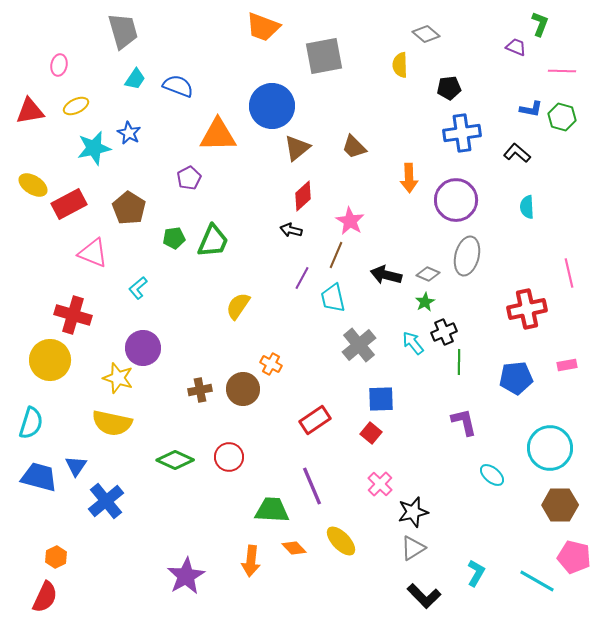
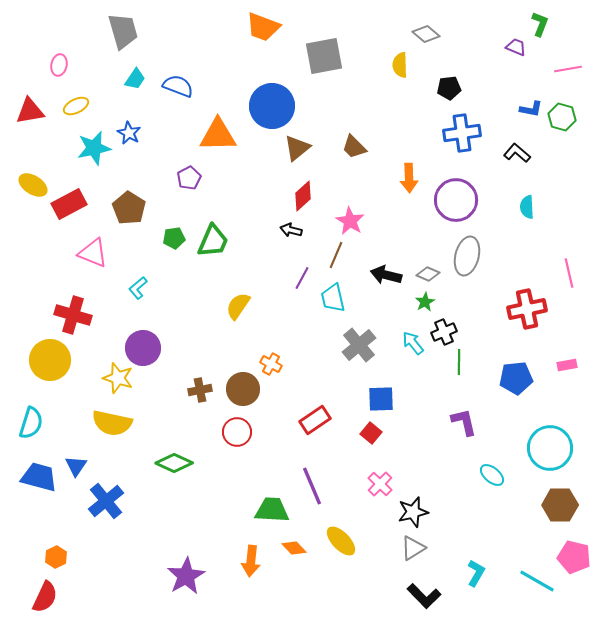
pink line at (562, 71): moved 6 px right, 2 px up; rotated 12 degrees counterclockwise
red circle at (229, 457): moved 8 px right, 25 px up
green diamond at (175, 460): moved 1 px left, 3 px down
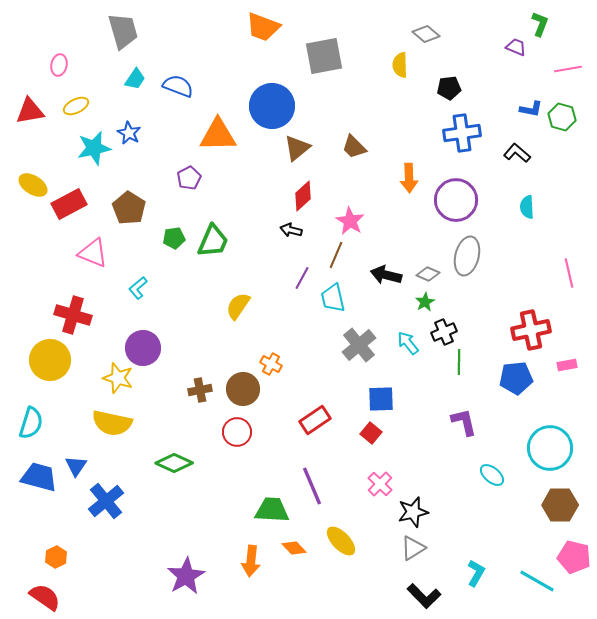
red cross at (527, 309): moved 4 px right, 21 px down
cyan arrow at (413, 343): moved 5 px left
red semicircle at (45, 597): rotated 80 degrees counterclockwise
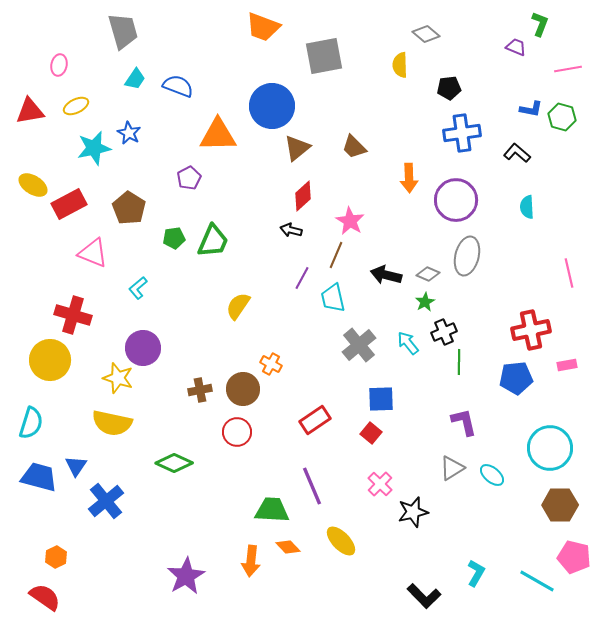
orange diamond at (294, 548): moved 6 px left, 1 px up
gray triangle at (413, 548): moved 39 px right, 80 px up
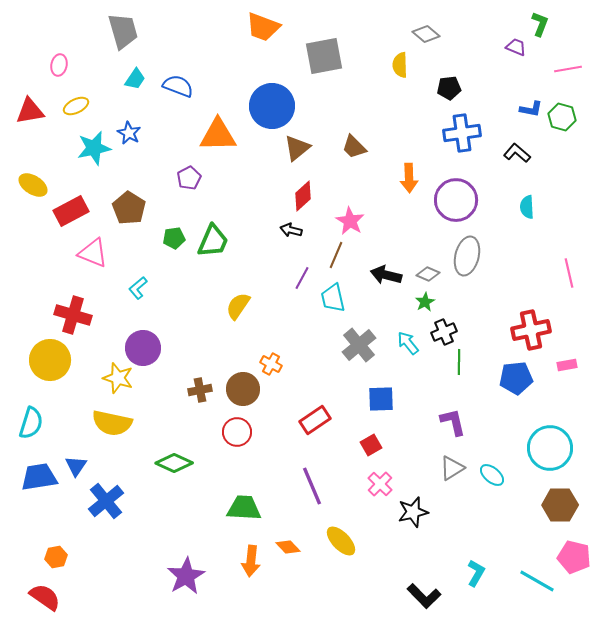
red rectangle at (69, 204): moved 2 px right, 7 px down
purple L-shape at (464, 422): moved 11 px left
red square at (371, 433): moved 12 px down; rotated 20 degrees clockwise
blue trapezoid at (39, 477): rotated 24 degrees counterclockwise
green trapezoid at (272, 510): moved 28 px left, 2 px up
orange hexagon at (56, 557): rotated 15 degrees clockwise
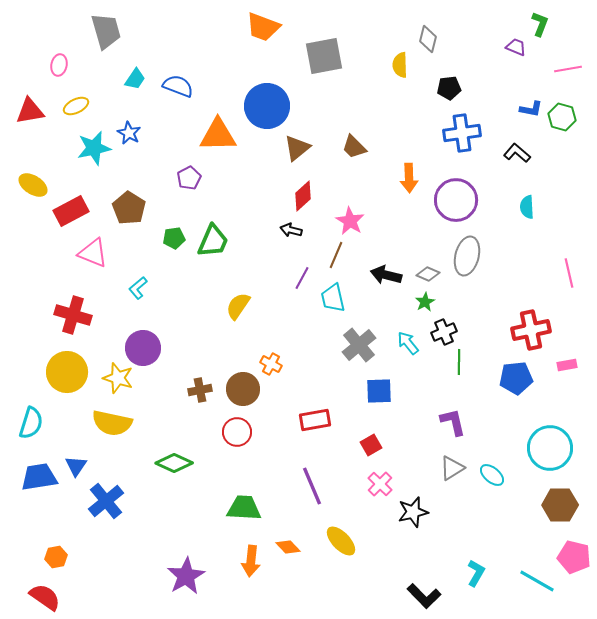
gray trapezoid at (123, 31): moved 17 px left
gray diamond at (426, 34): moved 2 px right, 5 px down; rotated 64 degrees clockwise
blue circle at (272, 106): moved 5 px left
yellow circle at (50, 360): moved 17 px right, 12 px down
blue square at (381, 399): moved 2 px left, 8 px up
red rectangle at (315, 420): rotated 24 degrees clockwise
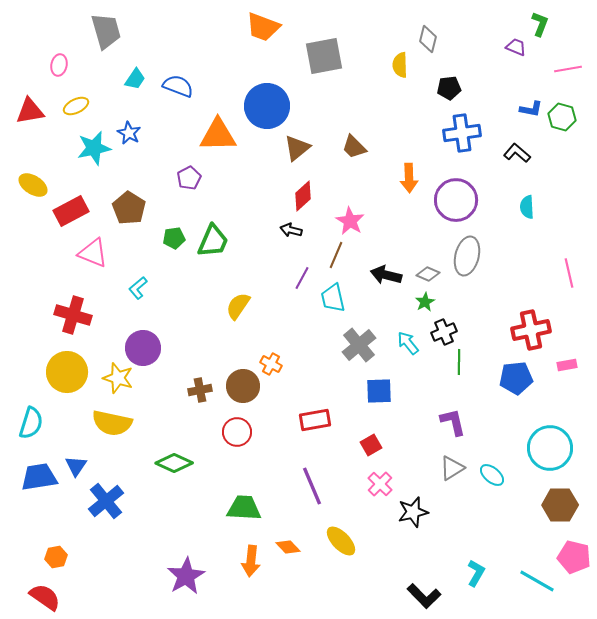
brown circle at (243, 389): moved 3 px up
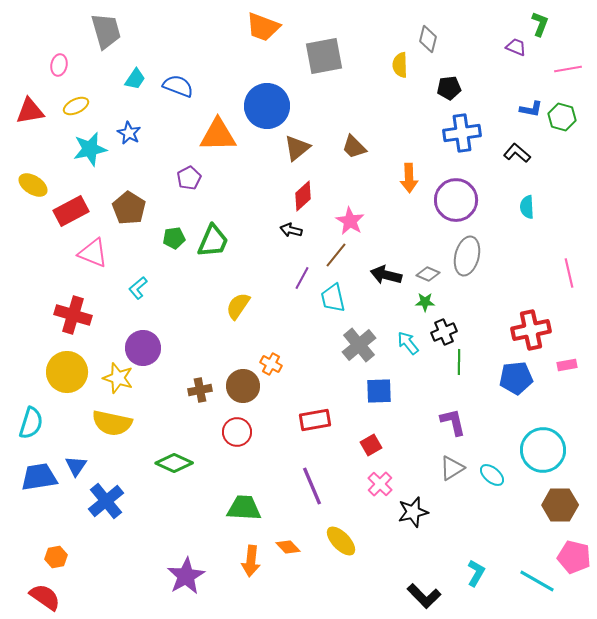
cyan star at (94, 148): moved 4 px left, 1 px down
brown line at (336, 255): rotated 16 degrees clockwise
green star at (425, 302): rotated 30 degrees clockwise
cyan circle at (550, 448): moved 7 px left, 2 px down
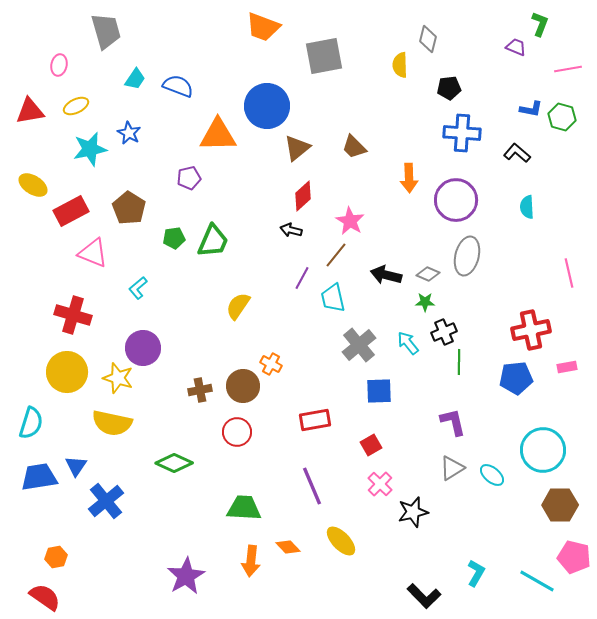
blue cross at (462, 133): rotated 12 degrees clockwise
purple pentagon at (189, 178): rotated 15 degrees clockwise
pink rectangle at (567, 365): moved 2 px down
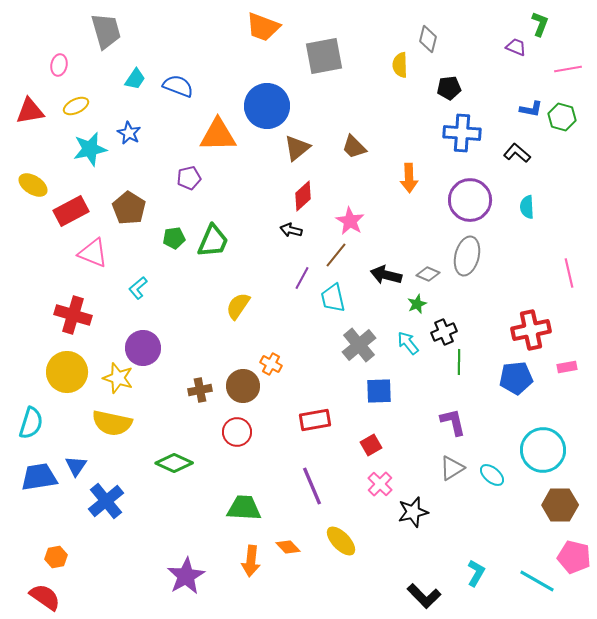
purple circle at (456, 200): moved 14 px right
green star at (425, 302): moved 8 px left, 2 px down; rotated 24 degrees counterclockwise
